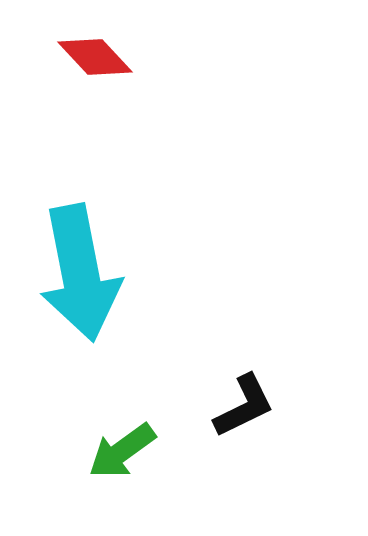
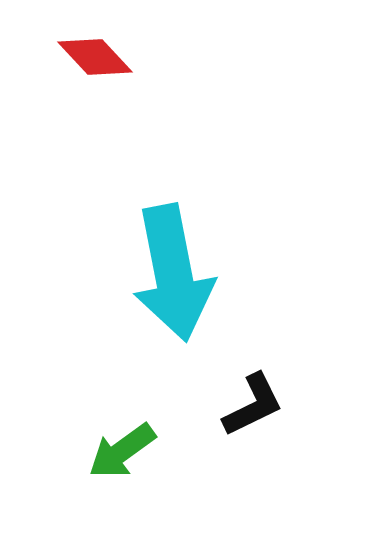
cyan arrow: moved 93 px right
black L-shape: moved 9 px right, 1 px up
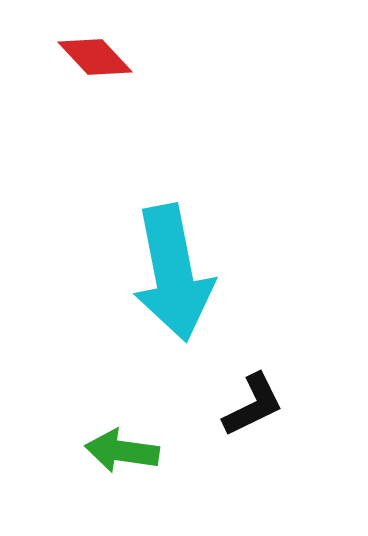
green arrow: rotated 44 degrees clockwise
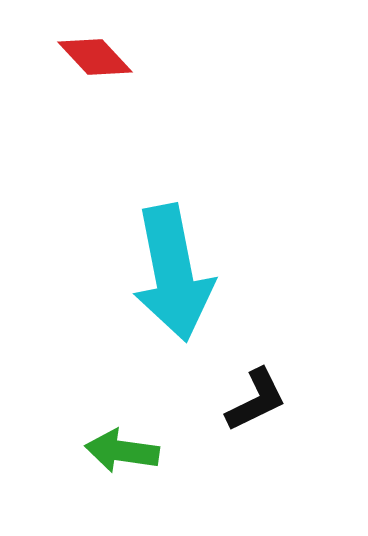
black L-shape: moved 3 px right, 5 px up
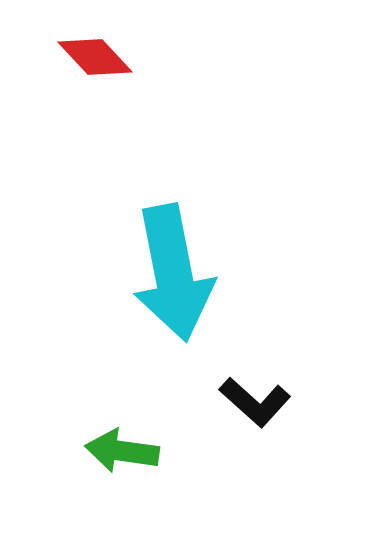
black L-shape: moved 1 px left, 2 px down; rotated 68 degrees clockwise
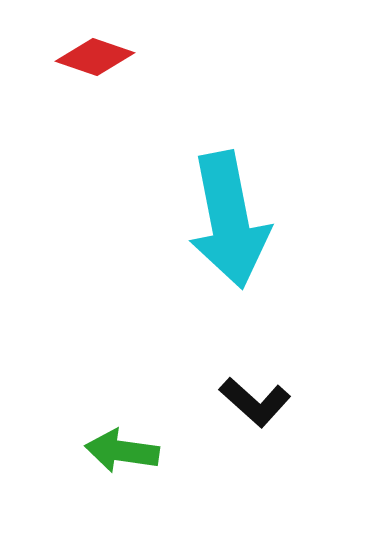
red diamond: rotated 28 degrees counterclockwise
cyan arrow: moved 56 px right, 53 px up
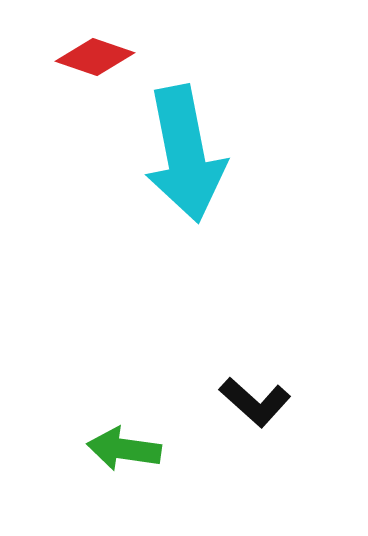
cyan arrow: moved 44 px left, 66 px up
green arrow: moved 2 px right, 2 px up
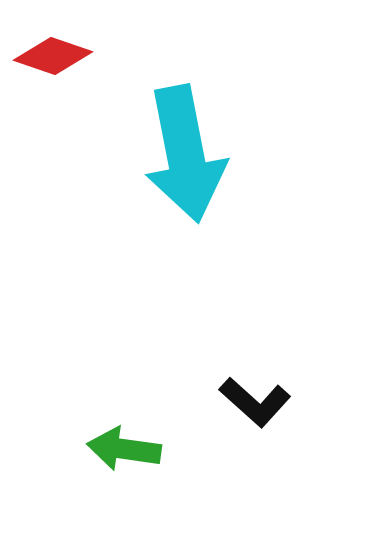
red diamond: moved 42 px left, 1 px up
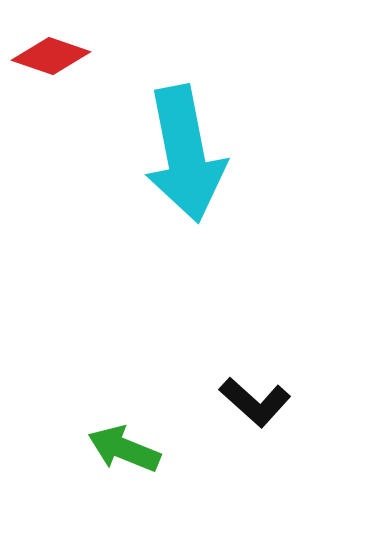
red diamond: moved 2 px left
green arrow: rotated 14 degrees clockwise
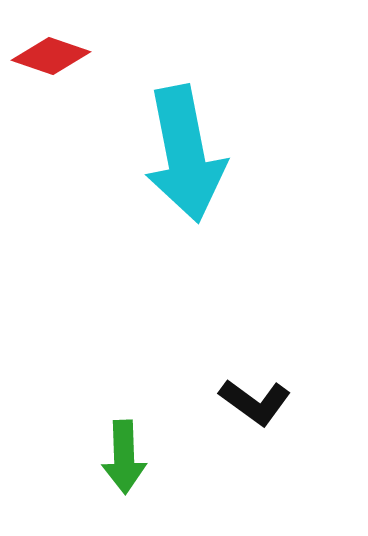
black L-shape: rotated 6 degrees counterclockwise
green arrow: moved 8 px down; rotated 114 degrees counterclockwise
